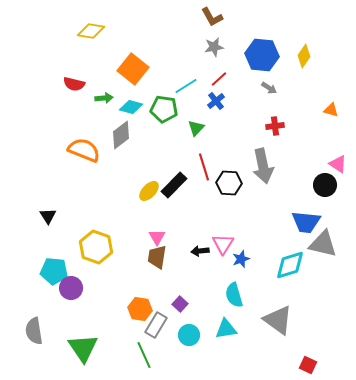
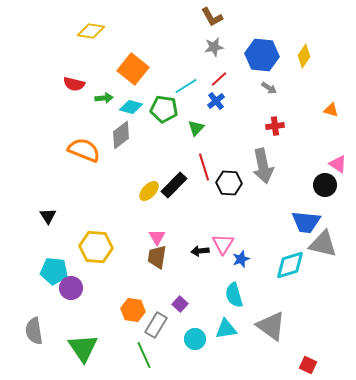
yellow hexagon at (96, 247): rotated 16 degrees counterclockwise
orange hexagon at (140, 309): moved 7 px left, 1 px down
gray triangle at (278, 320): moved 7 px left, 6 px down
cyan circle at (189, 335): moved 6 px right, 4 px down
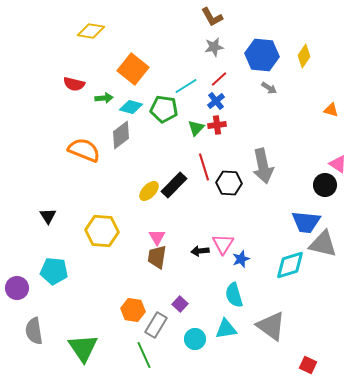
red cross at (275, 126): moved 58 px left, 1 px up
yellow hexagon at (96, 247): moved 6 px right, 16 px up
purple circle at (71, 288): moved 54 px left
